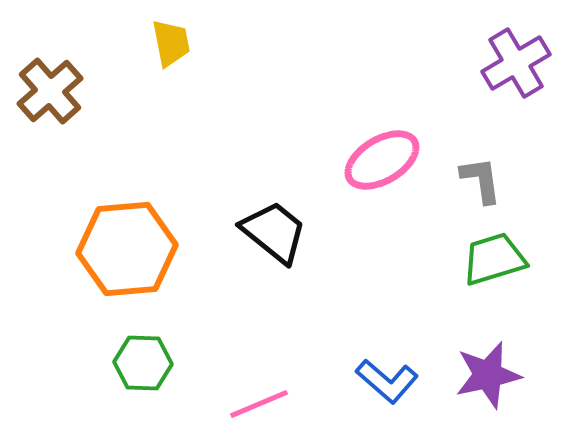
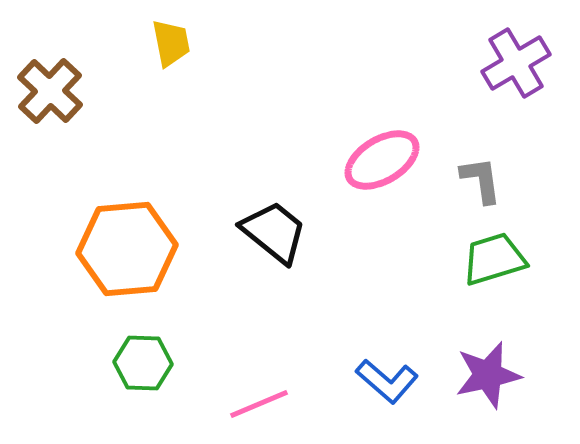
brown cross: rotated 6 degrees counterclockwise
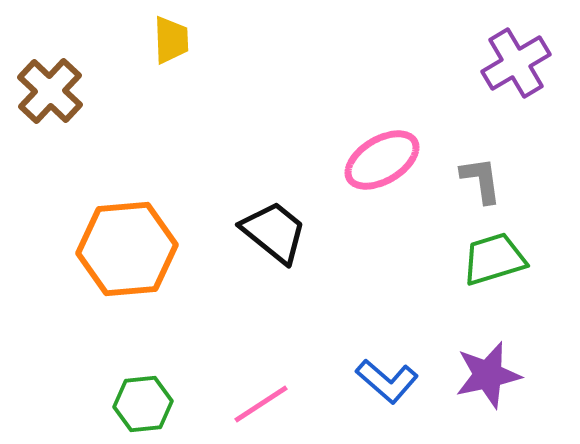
yellow trapezoid: moved 3 px up; rotated 9 degrees clockwise
green hexagon: moved 41 px down; rotated 8 degrees counterclockwise
pink line: moved 2 px right; rotated 10 degrees counterclockwise
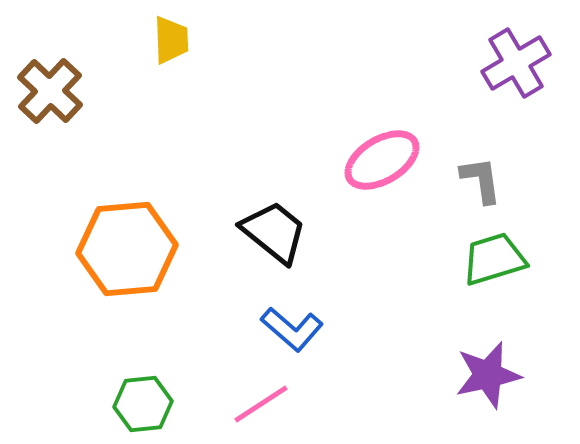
blue L-shape: moved 95 px left, 52 px up
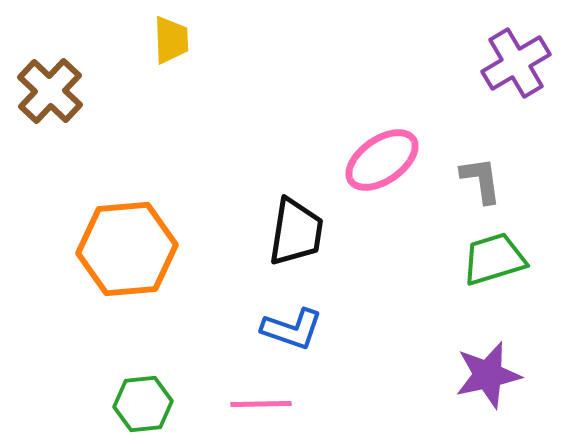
pink ellipse: rotated 4 degrees counterclockwise
black trapezoid: moved 22 px right; rotated 60 degrees clockwise
blue L-shape: rotated 22 degrees counterclockwise
pink line: rotated 32 degrees clockwise
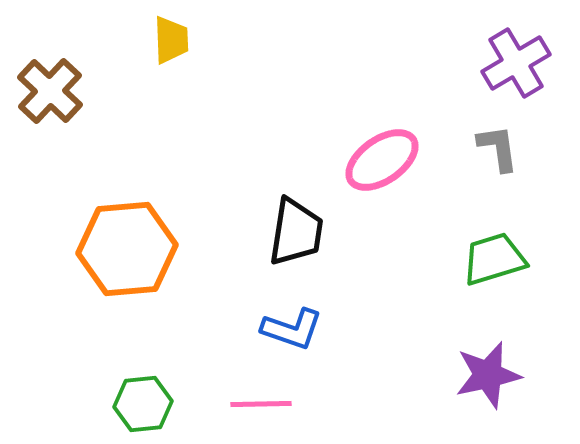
gray L-shape: moved 17 px right, 32 px up
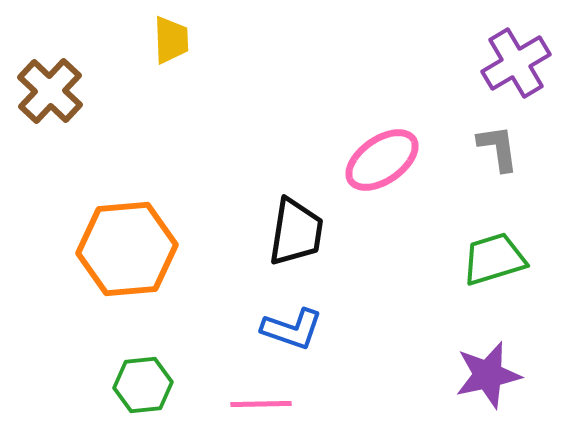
green hexagon: moved 19 px up
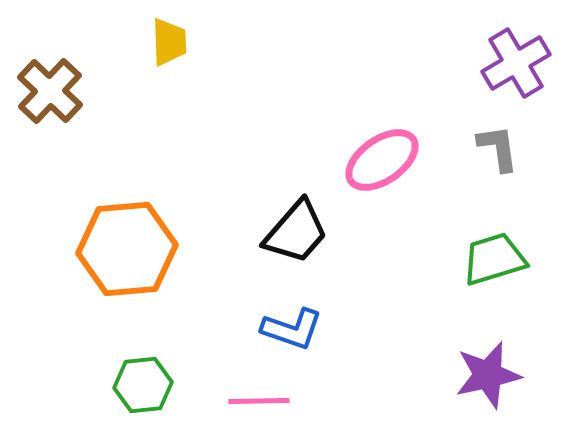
yellow trapezoid: moved 2 px left, 2 px down
black trapezoid: rotated 32 degrees clockwise
pink line: moved 2 px left, 3 px up
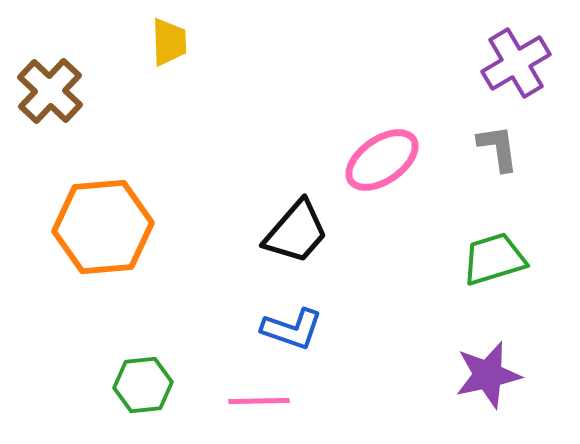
orange hexagon: moved 24 px left, 22 px up
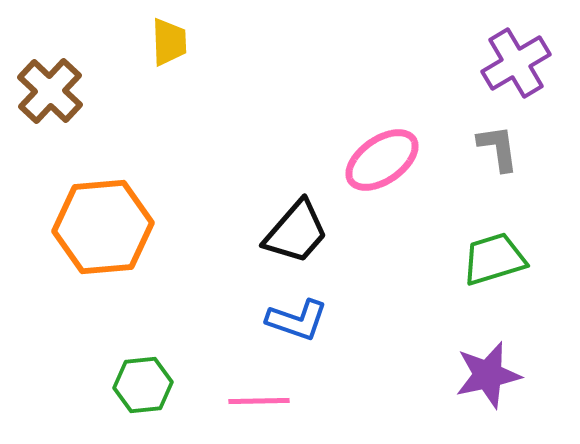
blue L-shape: moved 5 px right, 9 px up
